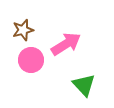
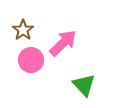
brown star: rotated 20 degrees counterclockwise
pink arrow: moved 3 px left, 1 px up; rotated 12 degrees counterclockwise
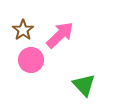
pink arrow: moved 3 px left, 8 px up
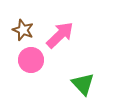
brown star: rotated 15 degrees counterclockwise
green triangle: moved 1 px left, 1 px up
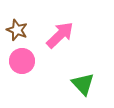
brown star: moved 6 px left
pink circle: moved 9 px left, 1 px down
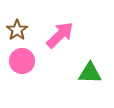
brown star: rotated 15 degrees clockwise
green triangle: moved 7 px right, 11 px up; rotated 45 degrees counterclockwise
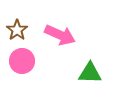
pink arrow: rotated 68 degrees clockwise
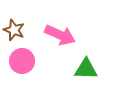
brown star: moved 3 px left; rotated 15 degrees counterclockwise
green triangle: moved 4 px left, 4 px up
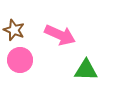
pink circle: moved 2 px left, 1 px up
green triangle: moved 1 px down
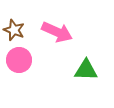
pink arrow: moved 3 px left, 3 px up
pink circle: moved 1 px left
